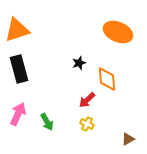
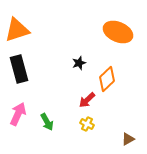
orange diamond: rotated 50 degrees clockwise
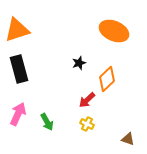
orange ellipse: moved 4 px left, 1 px up
brown triangle: rotated 48 degrees clockwise
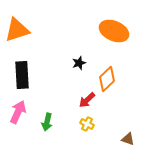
black rectangle: moved 3 px right, 6 px down; rotated 12 degrees clockwise
pink arrow: moved 2 px up
green arrow: rotated 42 degrees clockwise
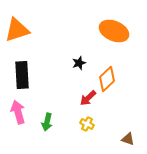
red arrow: moved 1 px right, 2 px up
pink arrow: rotated 40 degrees counterclockwise
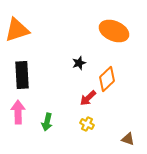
pink arrow: rotated 15 degrees clockwise
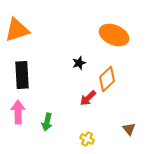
orange ellipse: moved 4 px down
yellow cross: moved 15 px down
brown triangle: moved 1 px right, 10 px up; rotated 32 degrees clockwise
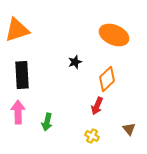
black star: moved 4 px left, 1 px up
red arrow: moved 9 px right, 8 px down; rotated 24 degrees counterclockwise
yellow cross: moved 5 px right, 3 px up
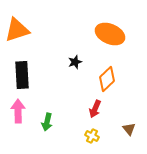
orange ellipse: moved 4 px left, 1 px up
red arrow: moved 2 px left, 3 px down
pink arrow: moved 1 px up
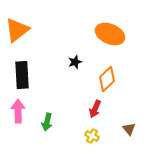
orange triangle: rotated 20 degrees counterclockwise
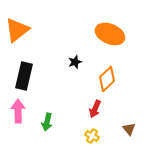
black rectangle: moved 2 px right, 1 px down; rotated 16 degrees clockwise
